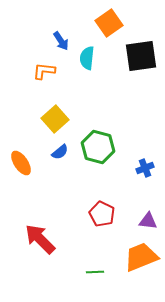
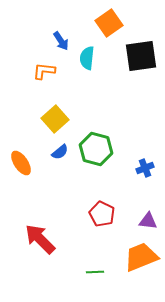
green hexagon: moved 2 px left, 2 px down
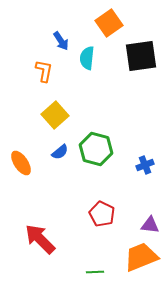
orange L-shape: rotated 95 degrees clockwise
yellow square: moved 4 px up
blue cross: moved 3 px up
purple triangle: moved 2 px right, 4 px down
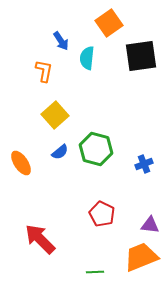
blue cross: moved 1 px left, 1 px up
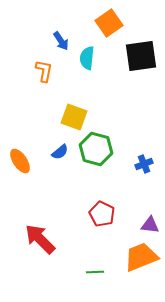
yellow square: moved 19 px right, 2 px down; rotated 28 degrees counterclockwise
orange ellipse: moved 1 px left, 2 px up
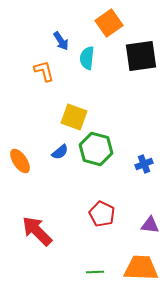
orange L-shape: rotated 25 degrees counterclockwise
red arrow: moved 3 px left, 8 px up
orange trapezoid: moved 11 px down; rotated 24 degrees clockwise
